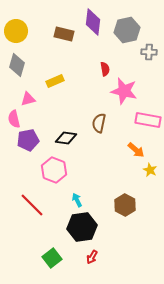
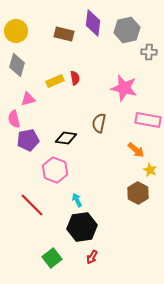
purple diamond: moved 1 px down
red semicircle: moved 30 px left, 9 px down
pink star: moved 3 px up
pink hexagon: moved 1 px right
brown hexagon: moved 13 px right, 12 px up
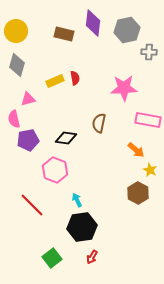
pink star: rotated 16 degrees counterclockwise
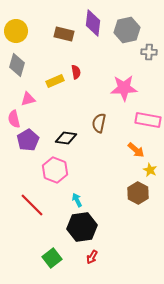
red semicircle: moved 1 px right, 6 px up
purple pentagon: rotated 20 degrees counterclockwise
